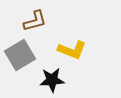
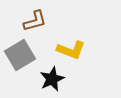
yellow L-shape: moved 1 px left
black star: moved 1 px up; rotated 20 degrees counterclockwise
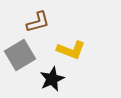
brown L-shape: moved 3 px right, 1 px down
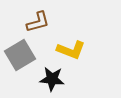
black star: rotated 30 degrees clockwise
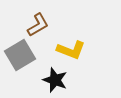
brown L-shape: moved 3 px down; rotated 15 degrees counterclockwise
black star: moved 3 px right, 1 px down; rotated 15 degrees clockwise
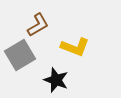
yellow L-shape: moved 4 px right, 3 px up
black star: moved 1 px right
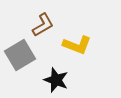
brown L-shape: moved 5 px right
yellow L-shape: moved 2 px right, 2 px up
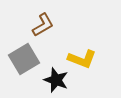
yellow L-shape: moved 5 px right, 14 px down
gray square: moved 4 px right, 4 px down
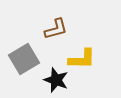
brown L-shape: moved 13 px right, 4 px down; rotated 15 degrees clockwise
yellow L-shape: rotated 20 degrees counterclockwise
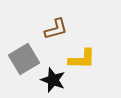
black star: moved 3 px left
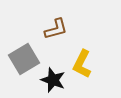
yellow L-shape: moved 5 px down; rotated 116 degrees clockwise
